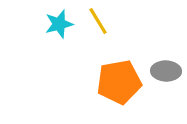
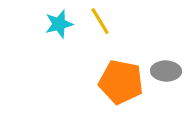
yellow line: moved 2 px right
orange pentagon: moved 2 px right; rotated 21 degrees clockwise
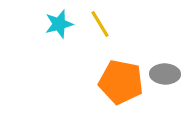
yellow line: moved 3 px down
gray ellipse: moved 1 px left, 3 px down
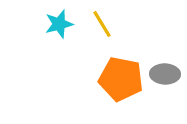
yellow line: moved 2 px right
orange pentagon: moved 3 px up
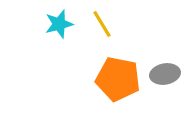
gray ellipse: rotated 12 degrees counterclockwise
orange pentagon: moved 3 px left
